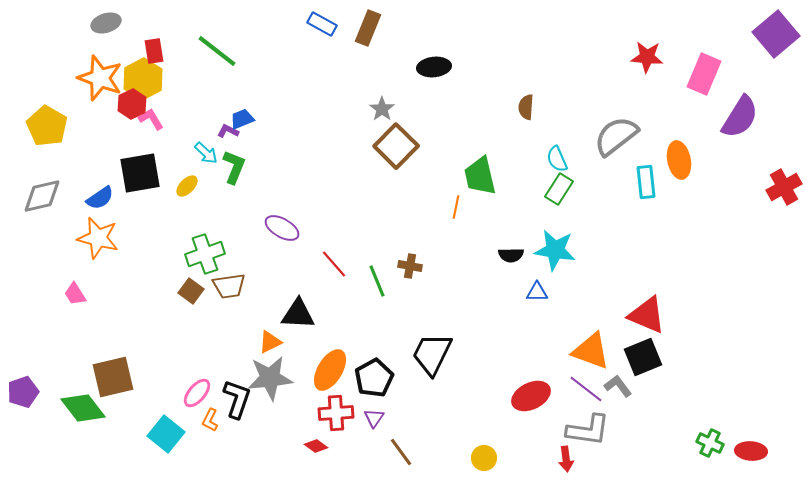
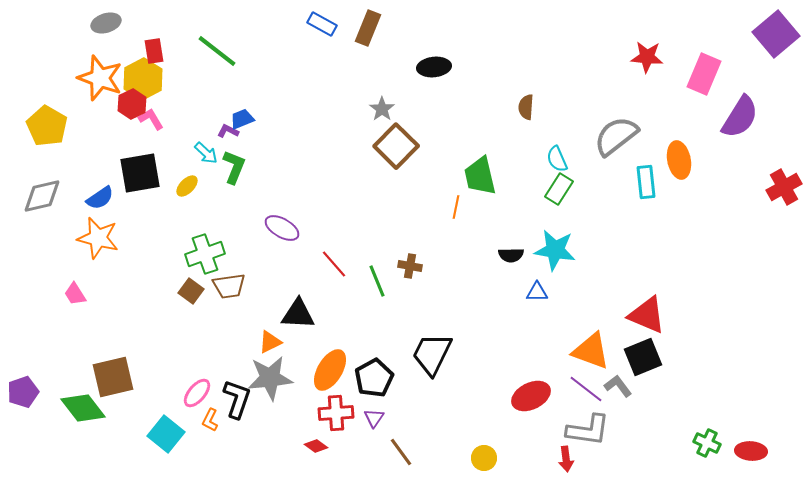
green cross at (710, 443): moved 3 px left
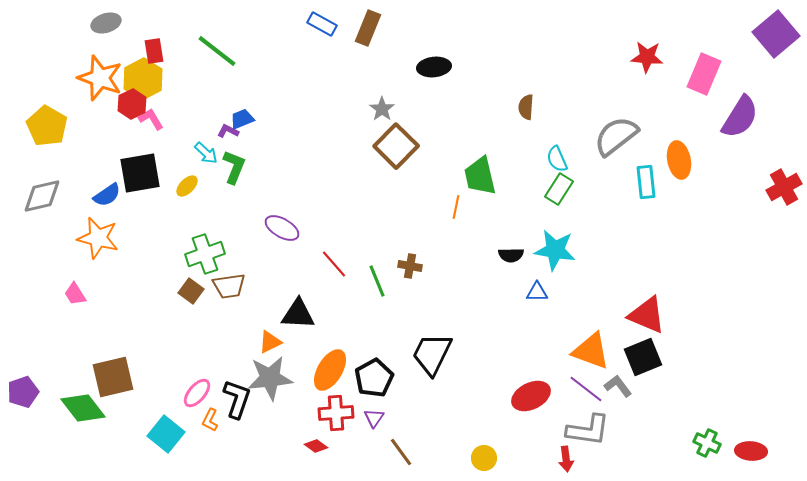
blue semicircle at (100, 198): moved 7 px right, 3 px up
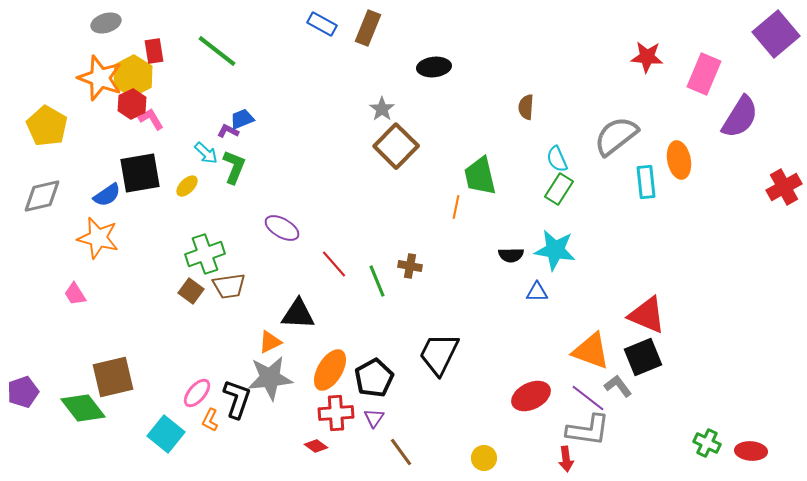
yellow hexagon at (143, 79): moved 10 px left, 3 px up
black trapezoid at (432, 354): moved 7 px right
purple line at (586, 389): moved 2 px right, 9 px down
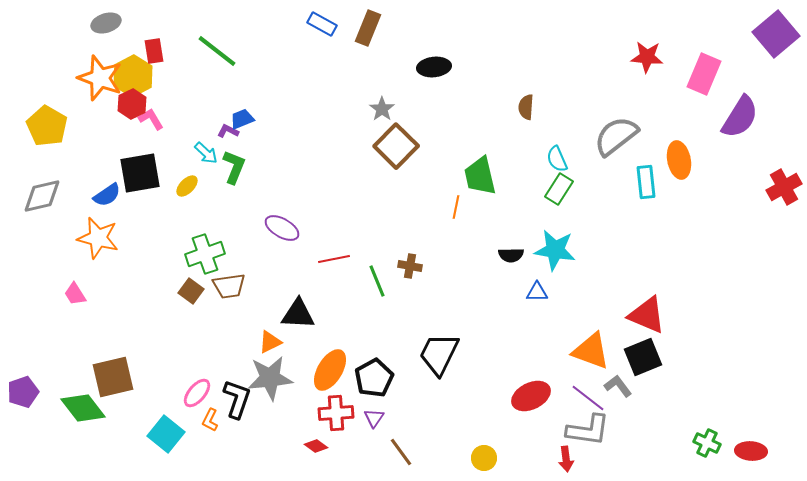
red line at (334, 264): moved 5 px up; rotated 60 degrees counterclockwise
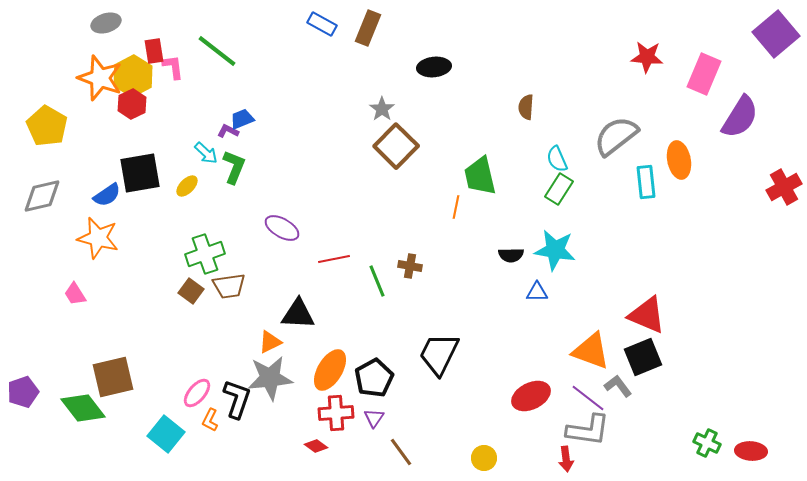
pink L-shape at (151, 119): moved 22 px right, 52 px up; rotated 24 degrees clockwise
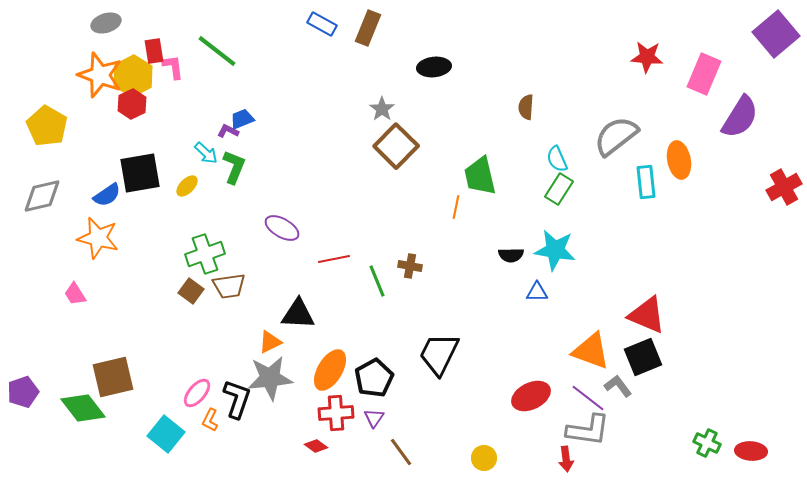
orange star at (100, 78): moved 3 px up
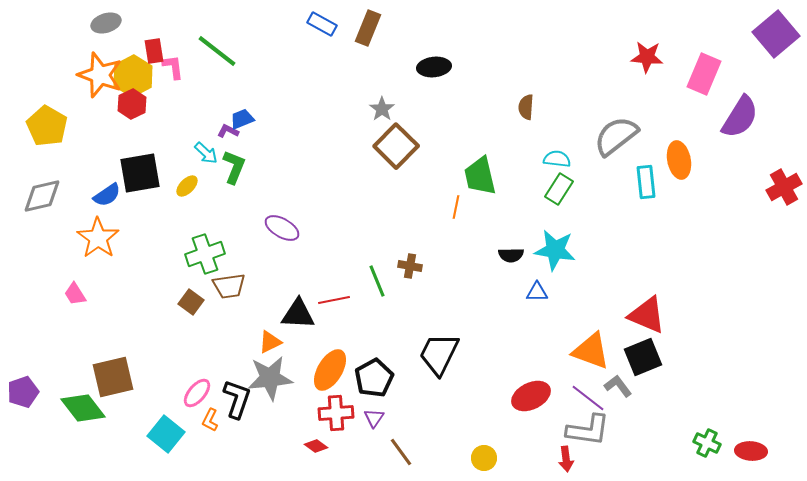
cyan semicircle at (557, 159): rotated 120 degrees clockwise
orange star at (98, 238): rotated 21 degrees clockwise
red line at (334, 259): moved 41 px down
brown square at (191, 291): moved 11 px down
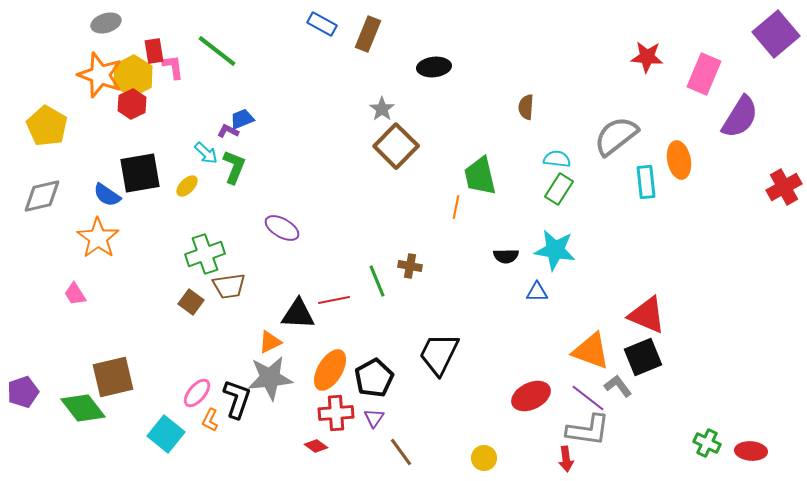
brown rectangle at (368, 28): moved 6 px down
blue semicircle at (107, 195): rotated 68 degrees clockwise
black semicircle at (511, 255): moved 5 px left, 1 px down
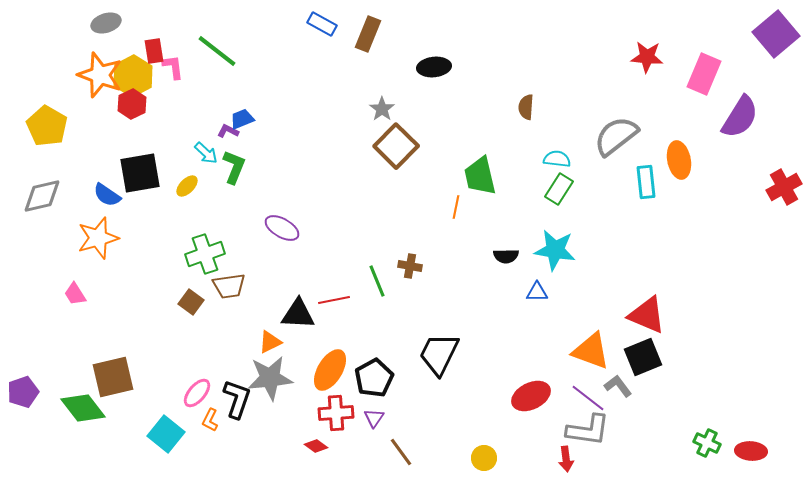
orange star at (98, 238): rotated 21 degrees clockwise
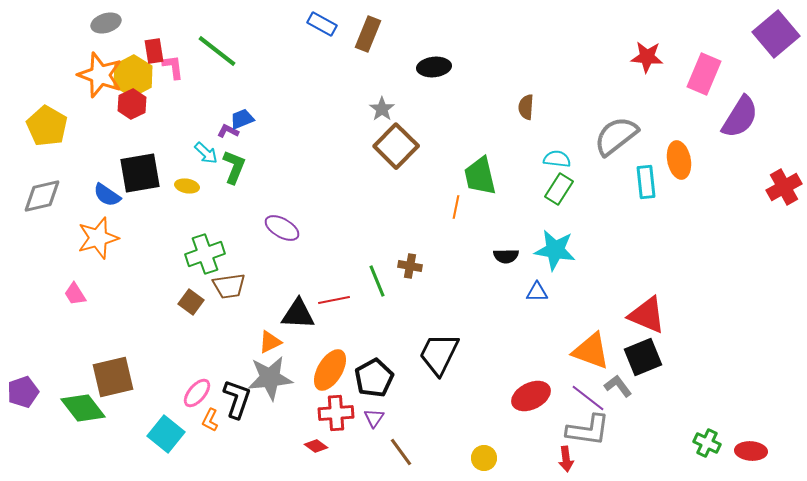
yellow ellipse at (187, 186): rotated 55 degrees clockwise
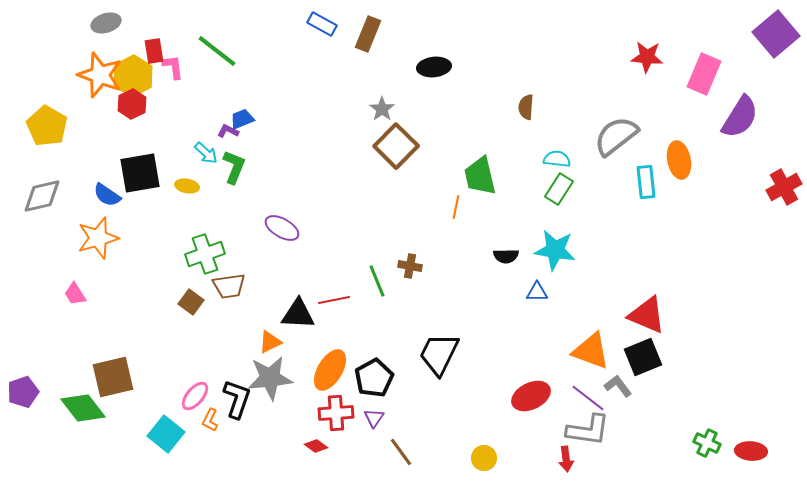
pink ellipse at (197, 393): moved 2 px left, 3 px down
